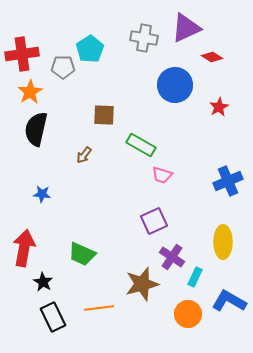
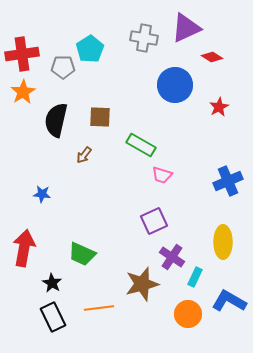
orange star: moved 7 px left
brown square: moved 4 px left, 2 px down
black semicircle: moved 20 px right, 9 px up
black star: moved 9 px right, 1 px down
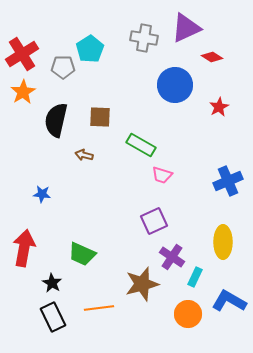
red cross: rotated 24 degrees counterclockwise
brown arrow: rotated 66 degrees clockwise
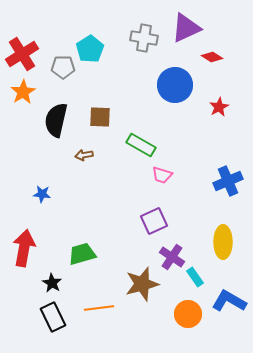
brown arrow: rotated 24 degrees counterclockwise
green trapezoid: rotated 140 degrees clockwise
cyan rectangle: rotated 60 degrees counterclockwise
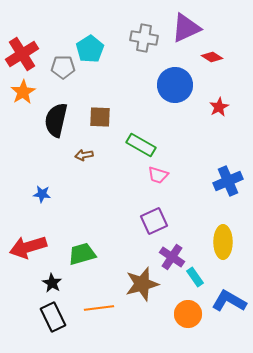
pink trapezoid: moved 4 px left
red arrow: moved 4 px right, 1 px up; rotated 117 degrees counterclockwise
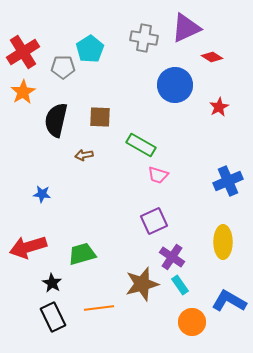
red cross: moved 1 px right, 2 px up
cyan rectangle: moved 15 px left, 8 px down
orange circle: moved 4 px right, 8 px down
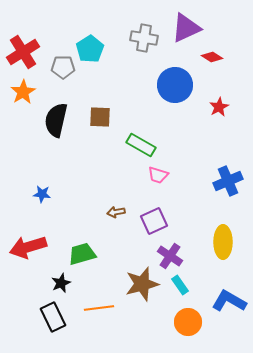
brown arrow: moved 32 px right, 57 px down
purple cross: moved 2 px left, 1 px up
black star: moved 9 px right; rotated 18 degrees clockwise
orange circle: moved 4 px left
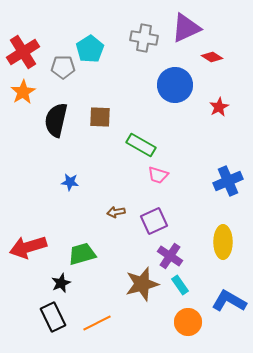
blue star: moved 28 px right, 12 px up
orange line: moved 2 px left, 15 px down; rotated 20 degrees counterclockwise
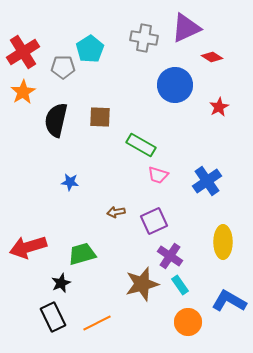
blue cross: moved 21 px left; rotated 12 degrees counterclockwise
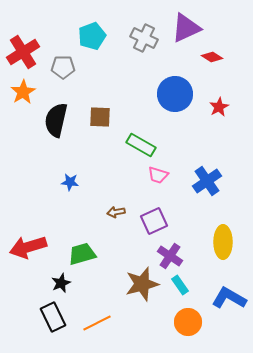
gray cross: rotated 16 degrees clockwise
cyan pentagon: moved 2 px right, 13 px up; rotated 12 degrees clockwise
blue circle: moved 9 px down
blue L-shape: moved 3 px up
